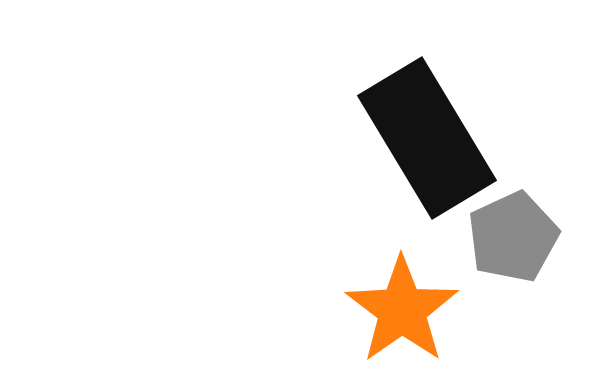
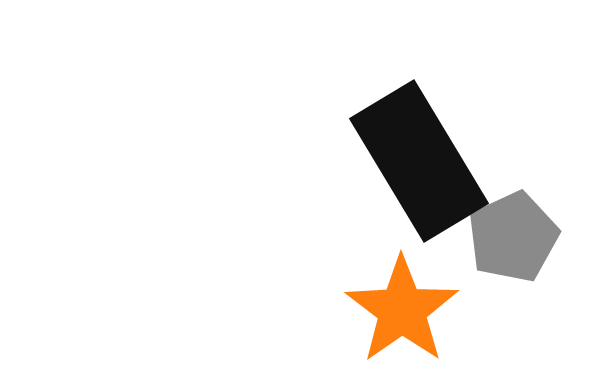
black rectangle: moved 8 px left, 23 px down
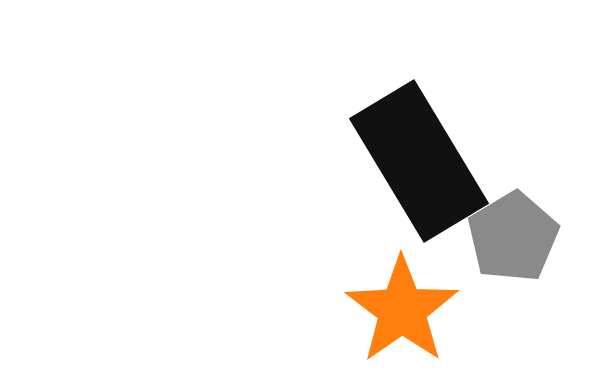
gray pentagon: rotated 6 degrees counterclockwise
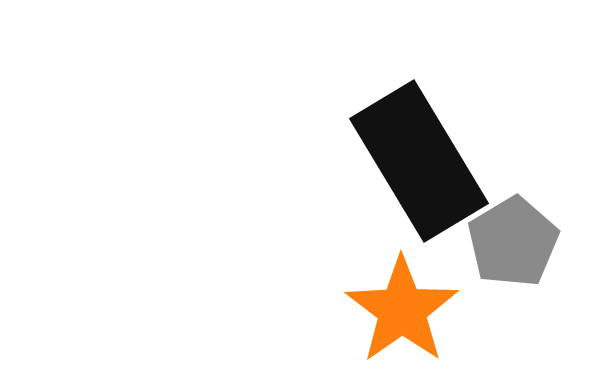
gray pentagon: moved 5 px down
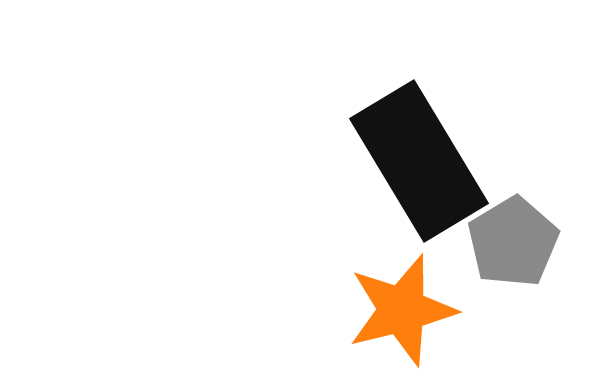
orange star: rotated 21 degrees clockwise
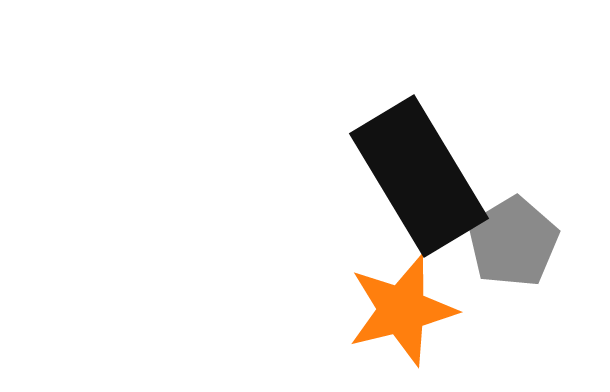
black rectangle: moved 15 px down
